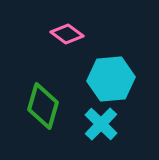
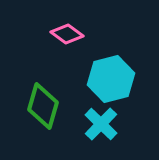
cyan hexagon: rotated 9 degrees counterclockwise
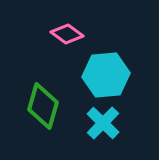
cyan hexagon: moved 5 px left, 4 px up; rotated 9 degrees clockwise
cyan cross: moved 2 px right, 1 px up
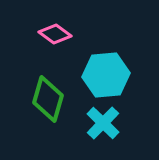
pink diamond: moved 12 px left
green diamond: moved 5 px right, 7 px up
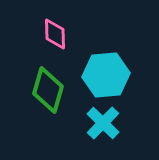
pink diamond: rotated 52 degrees clockwise
green diamond: moved 9 px up
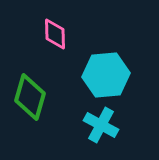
green diamond: moved 18 px left, 7 px down
cyan cross: moved 2 px left, 2 px down; rotated 16 degrees counterclockwise
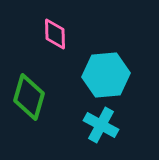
green diamond: moved 1 px left
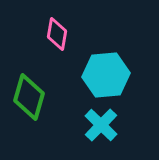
pink diamond: moved 2 px right; rotated 12 degrees clockwise
cyan cross: rotated 16 degrees clockwise
